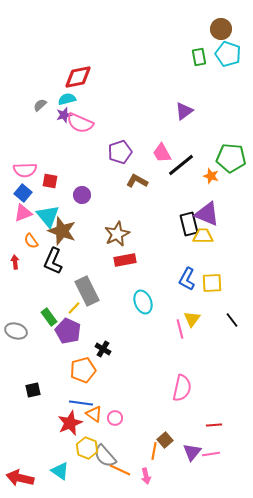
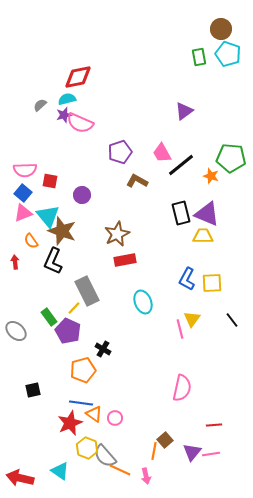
black rectangle at (189, 224): moved 8 px left, 11 px up
gray ellipse at (16, 331): rotated 25 degrees clockwise
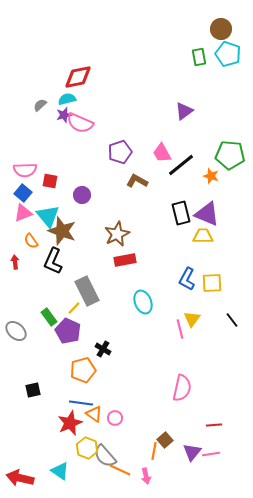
green pentagon at (231, 158): moved 1 px left, 3 px up
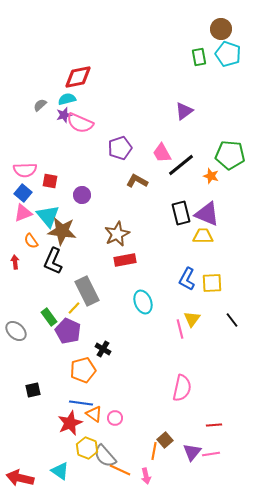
purple pentagon at (120, 152): moved 4 px up
brown star at (62, 231): rotated 12 degrees counterclockwise
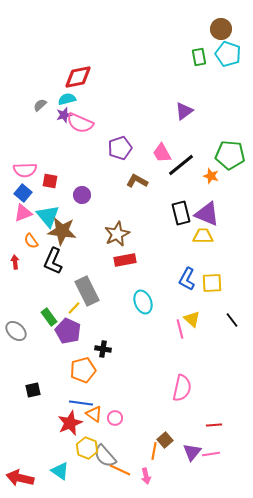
yellow triangle at (192, 319): rotated 24 degrees counterclockwise
black cross at (103, 349): rotated 21 degrees counterclockwise
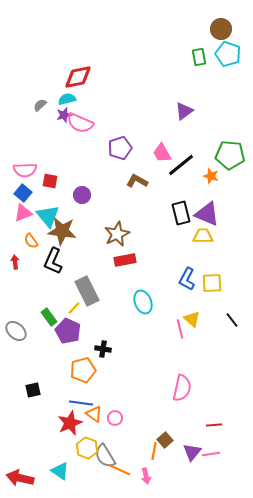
gray semicircle at (105, 456): rotated 10 degrees clockwise
